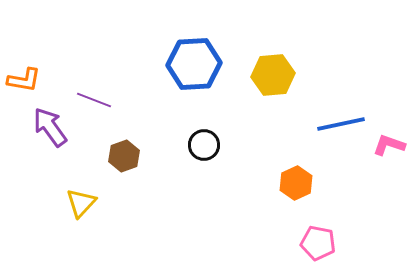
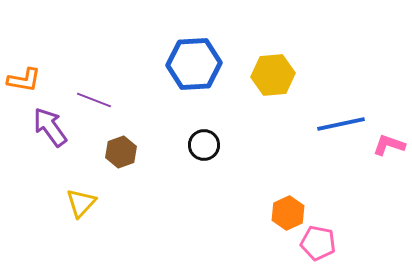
brown hexagon: moved 3 px left, 4 px up
orange hexagon: moved 8 px left, 30 px down
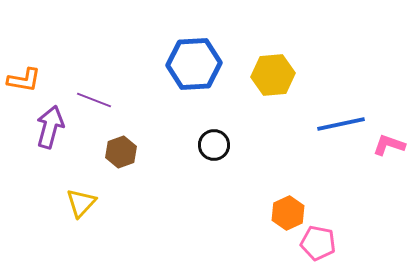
purple arrow: rotated 51 degrees clockwise
black circle: moved 10 px right
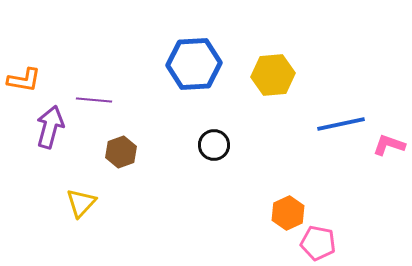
purple line: rotated 16 degrees counterclockwise
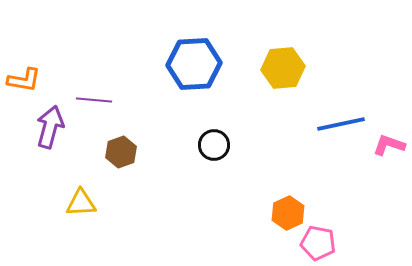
yellow hexagon: moved 10 px right, 7 px up
yellow triangle: rotated 44 degrees clockwise
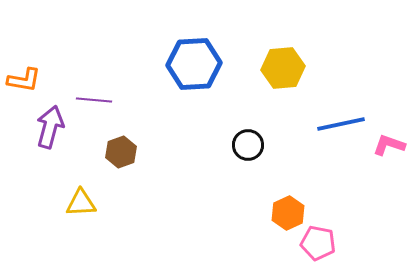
black circle: moved 34 px right
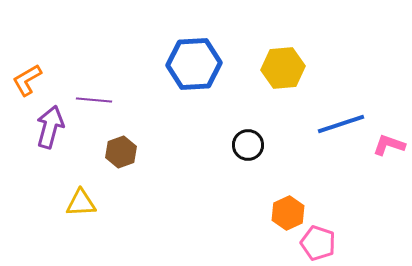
orange L-shape: moved 3 px right; rotated 140 degrees clockwise
blue line: rotated 6 degrees counterclockwise
pink pentagon: rotated 8 degrees clockwise
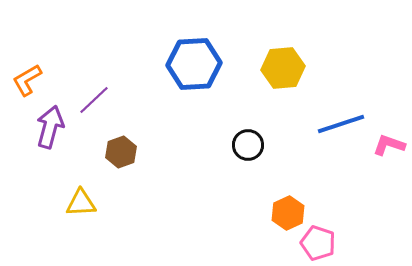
purple line: rotated 48 degrees counterclockwise
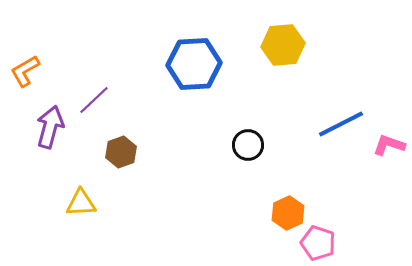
yellow hexagon: moved 23 px up
orange L-shape: moved 2 px left, 9 px up
blue line: rotated 9 degrees counterclockwise
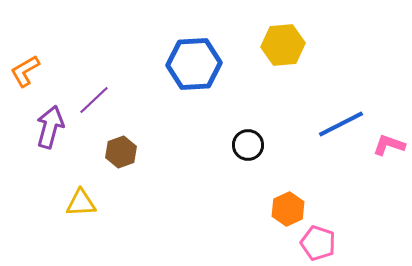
orange hexagon: moved 4 px up
